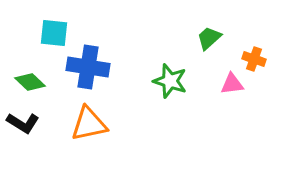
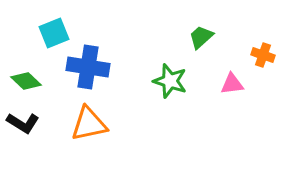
cyan square: rotated 28 degrees counterclockwise
green trapezoid: moved 8 px left, 1 px up
orange cross: moved 9 px right, 4 px up
green diamond: moved 4 px left, 1 px up
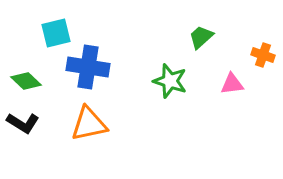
cyan square: moved 2 px right; rotated 8 degrees clockwise
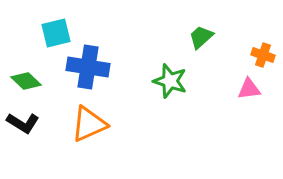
pink triangle: moved 17 px right, 5 px down
orange triangle: rotated 12 degrees counterclockwise
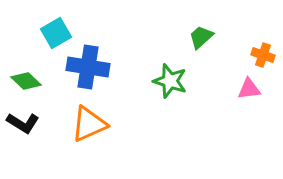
cyan square: rotated 16 degrees counterclockwise
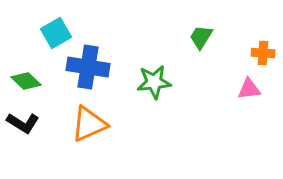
green trapezoid: rotated 16 degrees counterclockwise
orange cross: moved 2 px up; rotated 15 degrees counterclockwise
green star: moved 16 px left, 1 px down; rotated 24 degrees counterclockwise
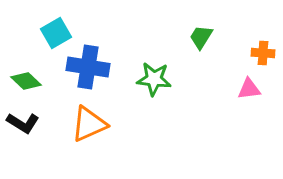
green star: moved 3 px up; rotated 12 degrees clockwise
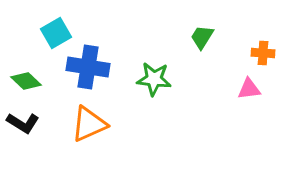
green trapezoid: moved 1 px right
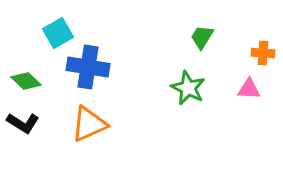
cyan square: moved 2 px right
green star: moved 34 px right, 9 px down; rotated 20 degrees clockwise
pink triangle: rotated 10 degrees clockwise
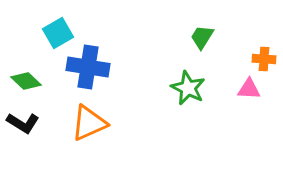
orange cross: moved 1 px right, 6 px down
orange triangle: moved 1 px up
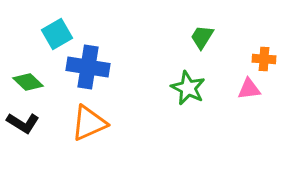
cyan square: moved 1 px left, 1 px down
green diamond: moved 2 px right, 1 px down
pink triangle: rotated 10 degrees counterclockwise
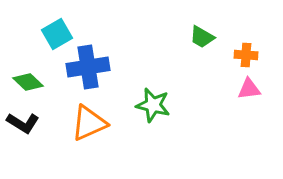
green trapezoid: rotated 92 degrees counterclockwise
orange cross: moved 18 px left, 4 px up
blue cross: rotated 18 degrees counterclockwise
green star: moved 35 px left, 17 px down; rotated 12 degrees counterclockwise
